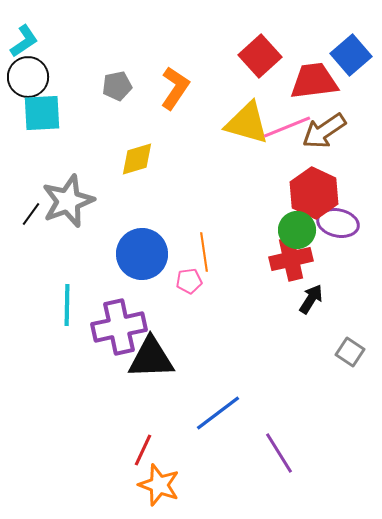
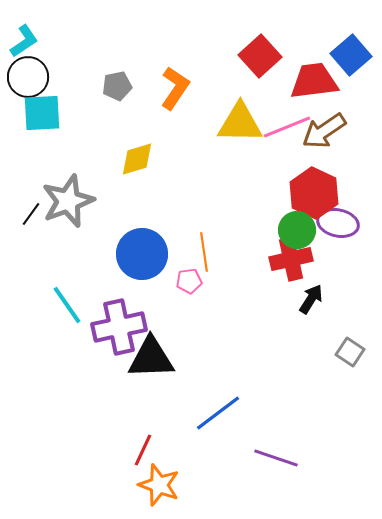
yellow triangle: moved 7 px left; rotated 15 degrees counterclockwise
cyan line: rotated 36 degrees counterclockwise
purple line: moved 3 px left, 5 px down; rotated 39 degrees counterclockwise
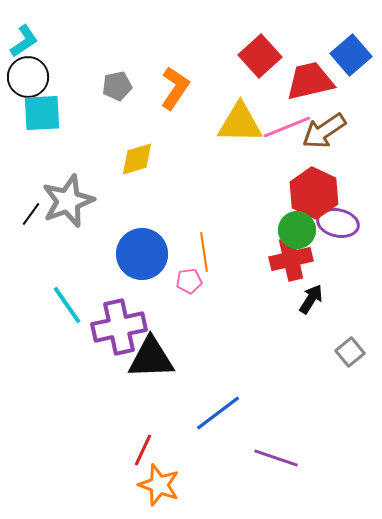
red trapezoid: moved 4 px left; rotated 6 degrees counterclockwise
gray square: rotated 16 degrees clockwise
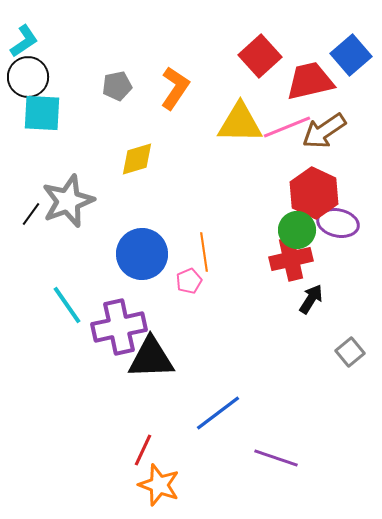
cyan square: rotated 6 degrees clockwise
pink pentagon: rotated 15 degrees counterclockwise
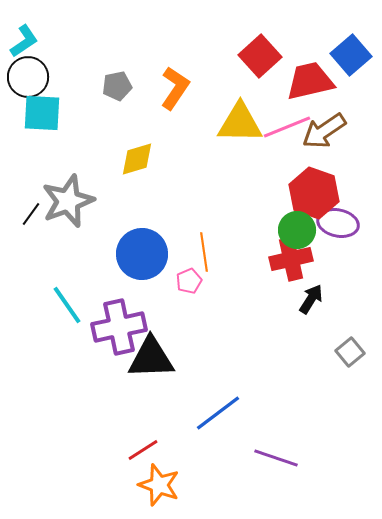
red hexagon: rotated 6 degrees counterclockwise
red line: rotated 32 degrees clockwise
